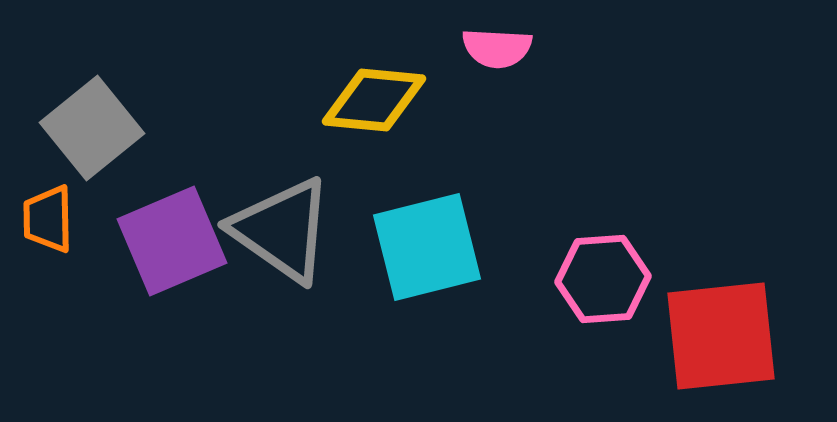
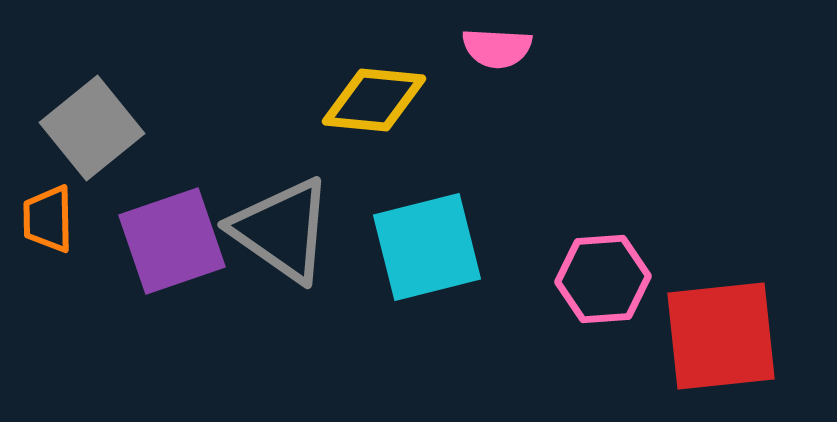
purple square: rotated 4 degrees clockwise
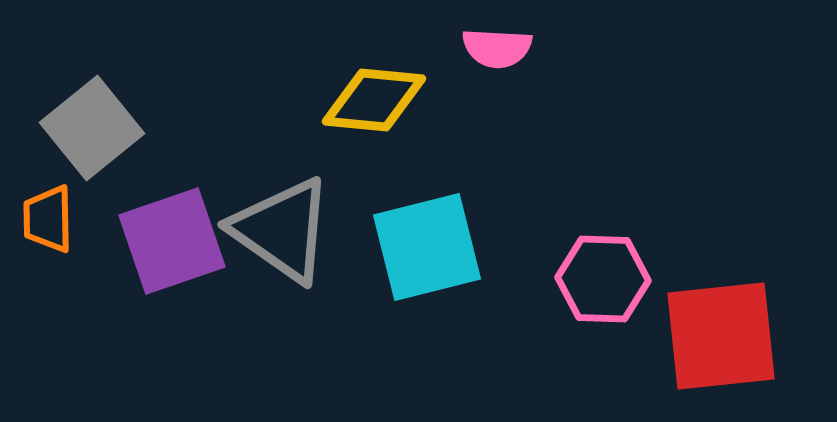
pink hexagon: rotated 6 degrees clockwise
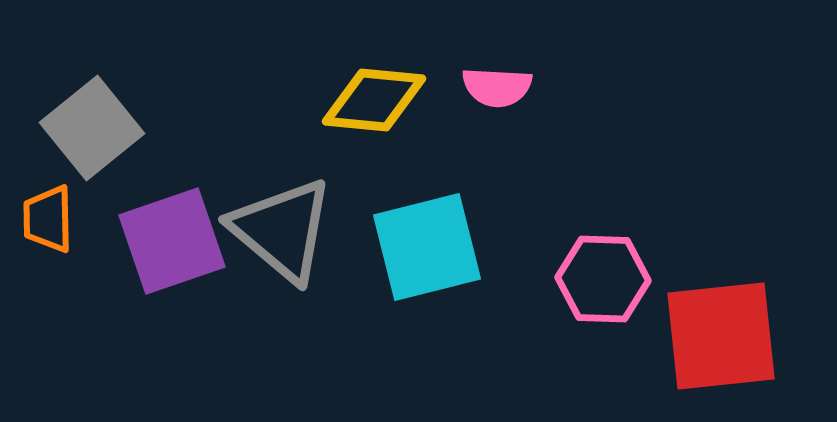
pink semicircle: moved 39 px down
gray triangle: rotated 5 degrees clockwise
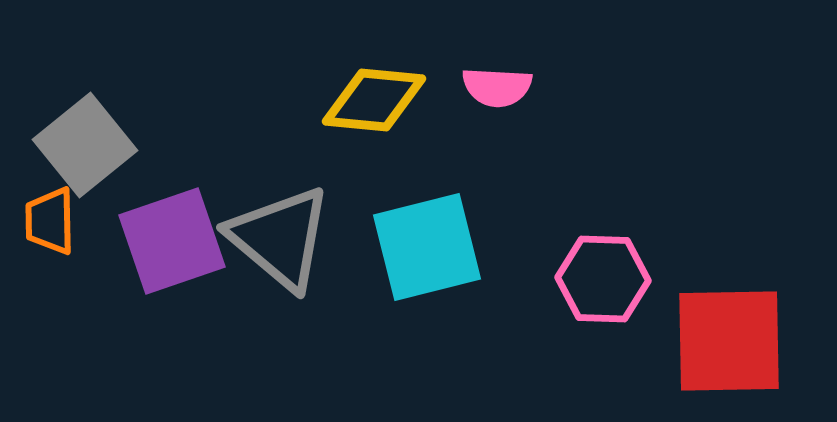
gray square: moved 7 px left, 17 px down
orange trapezoid: moved 2 px right, 2 px down
gray triangle: moved 2 px left, 8 px down
red square: moved 8 px right, 5 px down; rotated 5 degrees clockwise
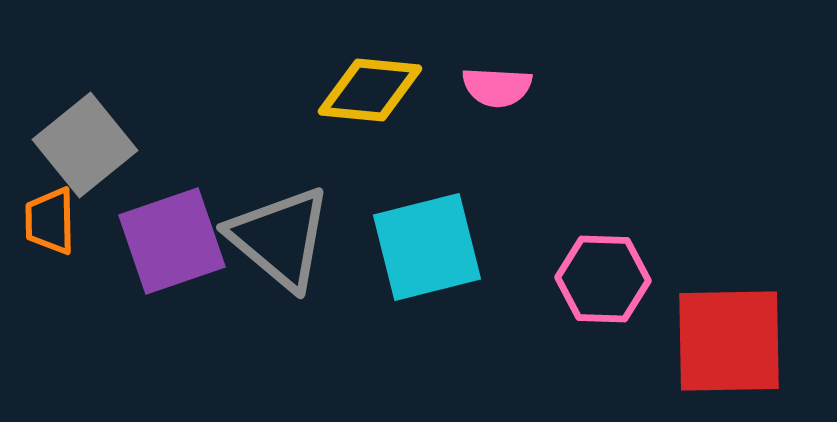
yellow diamond: moved 4 px left, 10 px up
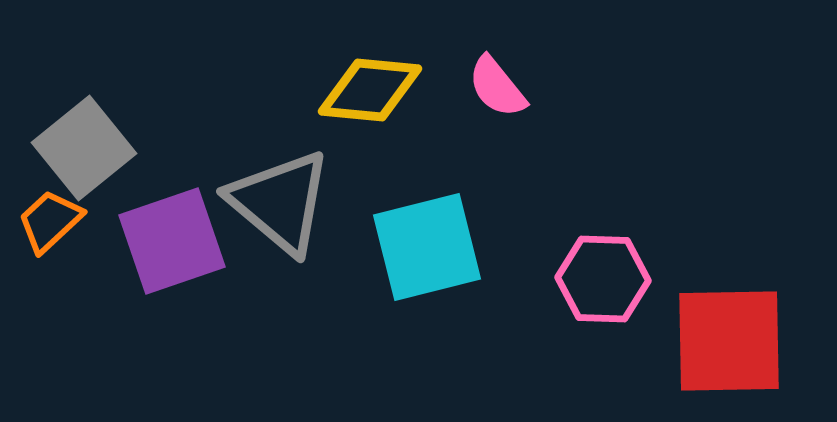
pink semicircle: rotated 48 degrees clockwise
gray square: moved 1 px left, 3 px down
orange trapezoid: rotated 48 degrees clockwise
gray triangle: moved 36 px up
